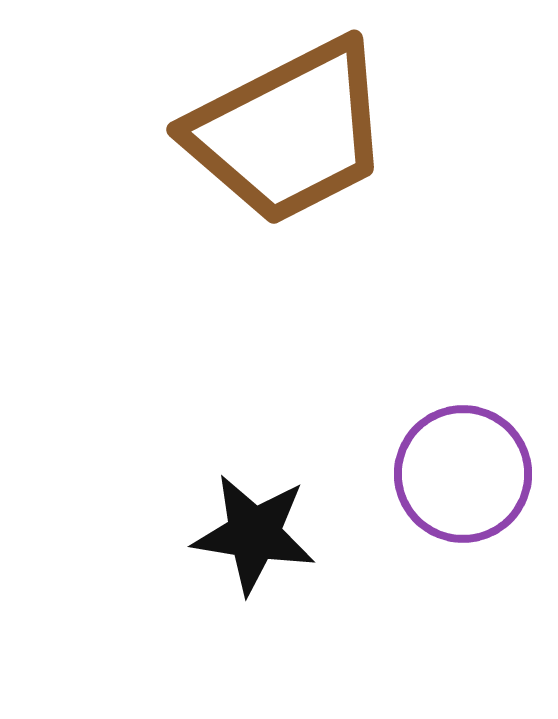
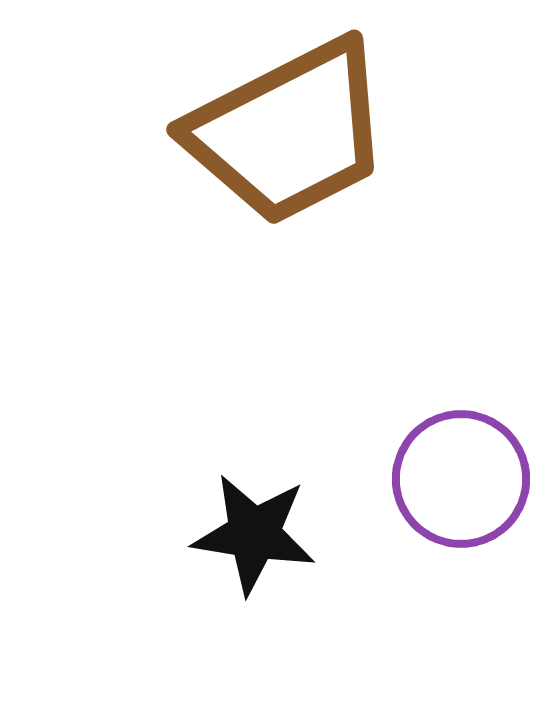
purple circle: moved 2 px left, 5 px down
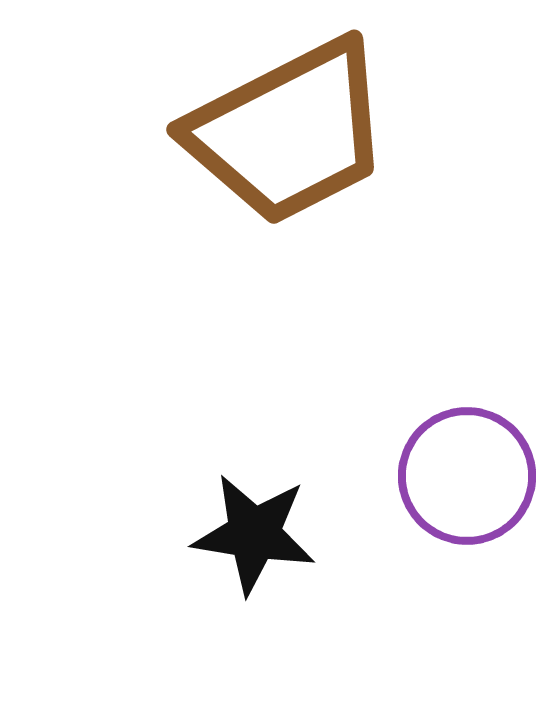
purple circle: moved 6 px right, 3 px up
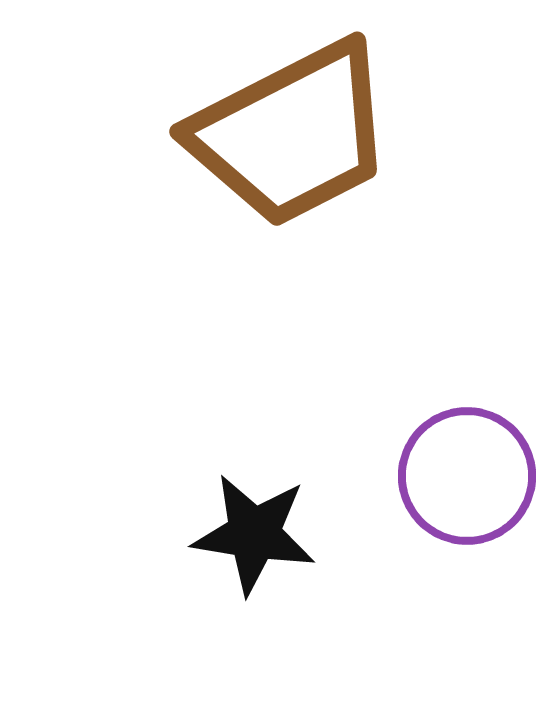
brown trapezoid: moved 3 px right, 2 px down
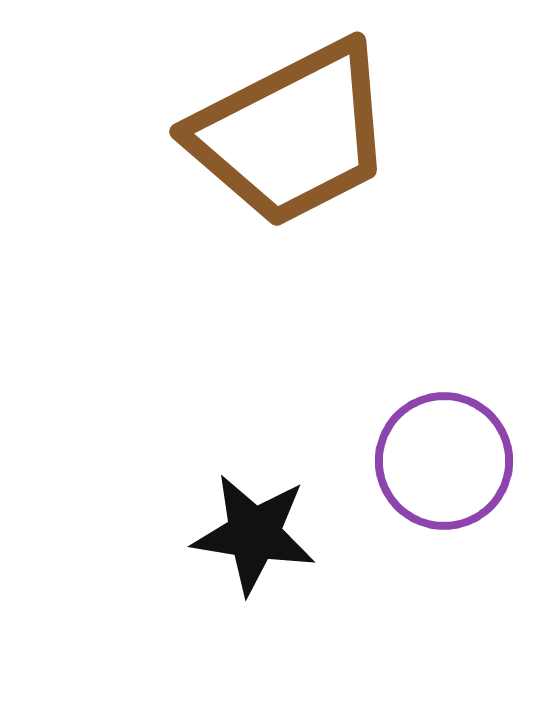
purple circle: moved 23 px left, 15 px up
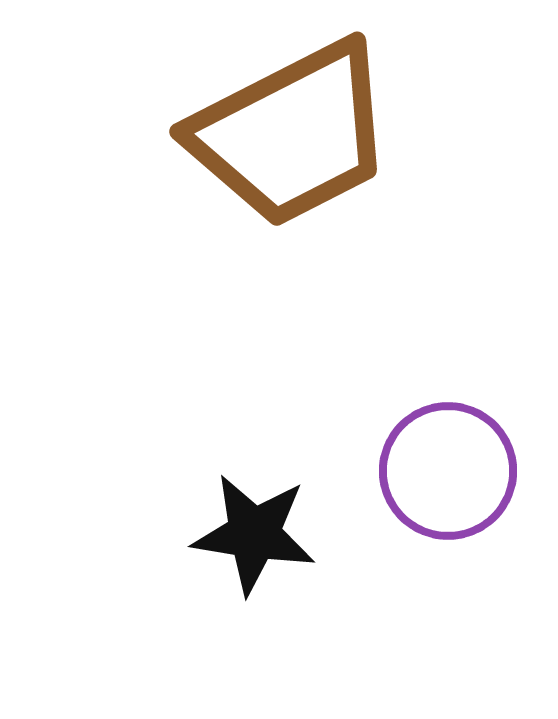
purple circle: moved 4 px right, 10 px down
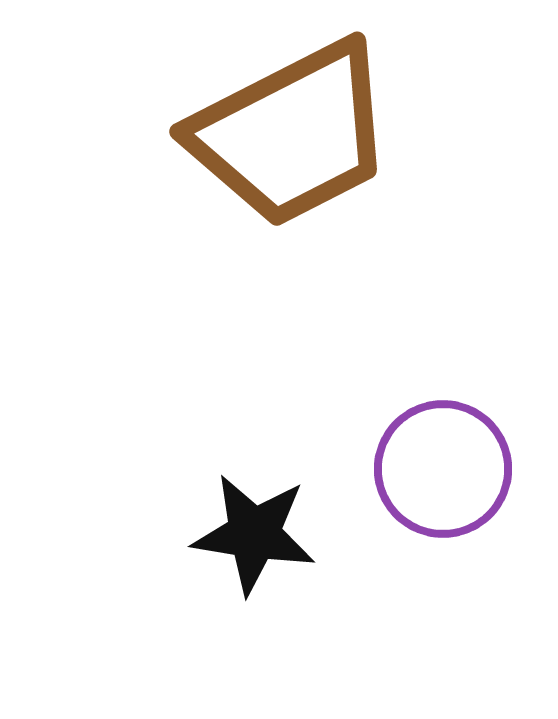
purple circle: moved 5 px left, 2 px up
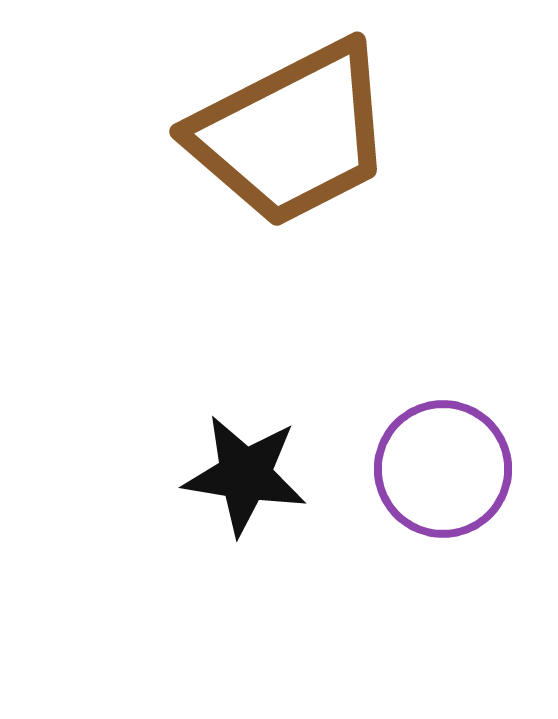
black star: moved 9 px left, 59 px up
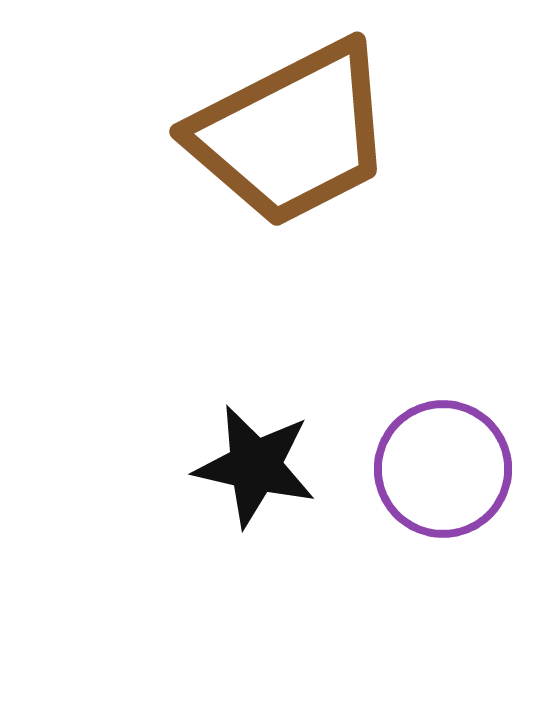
black star: moved 10 px right, 9 px up; rotated 4 degrees clockwise
